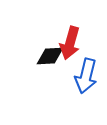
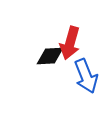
blue arrow: rotated 36 degrees counterclockwise
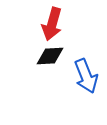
red arrow: moved 18 px left, 19 px up
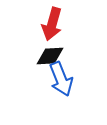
blue arrow: moved 25 px left, 3 px down
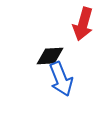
red arrow: moved 31 px right
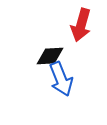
red arrow: moved 2 px left, 1 px down
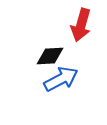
blue arrow: rotated 96 degrees counterclockwise
